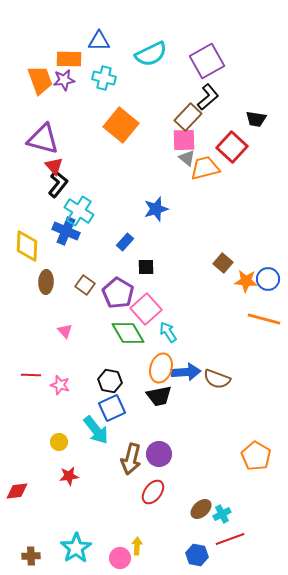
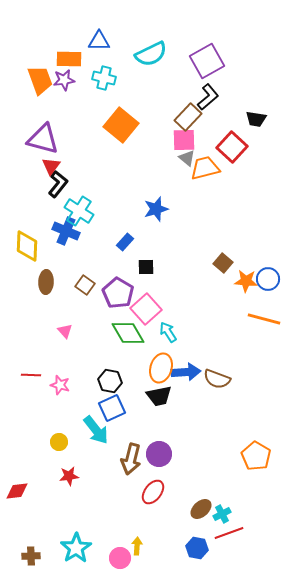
red triangle at (54, 166): moved 3 px left; rotated 18 degrees clockwise
red line at (230, 539): moved 1 px left, 6 px up
blue hexagon at (197, 555): moved 7 px up
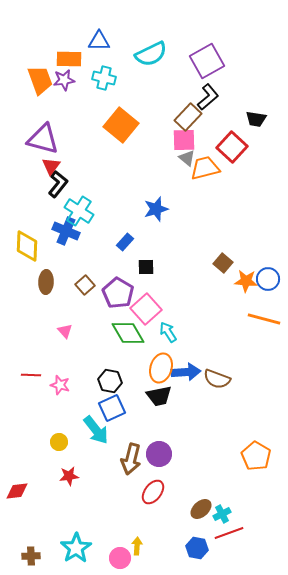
brown square at (85, 285): rotated 12 degrees clockwise
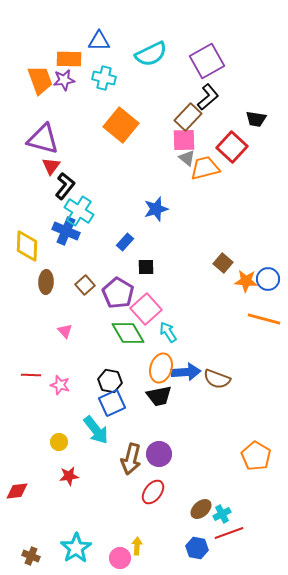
black L-shape at (58, 184): moved 7 px right, 2 px down
blue square at (112, 408): moved 5 px up
brown cross at (31, 556): rotated 24 degrees clockwise
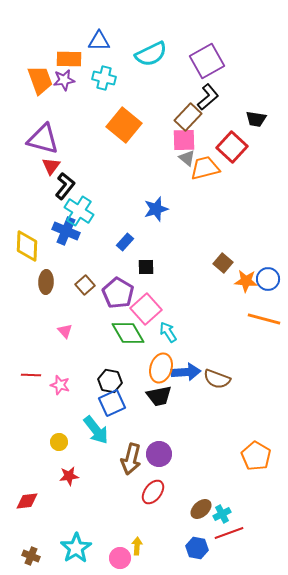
orange square at (121, 125): moved 3 px right
red diamond at (17, 491): moved 10 px right, 10 px down
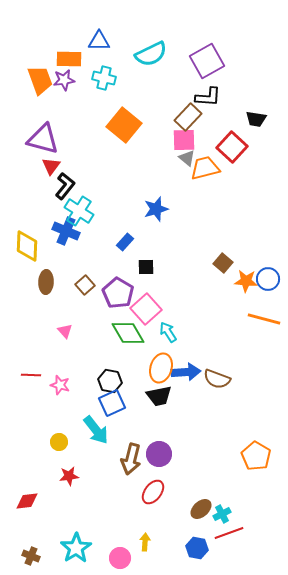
black L-shape at (208, 97): rotated 44 degrees clockwise
yellow arrow at (137, 546): moved 8 px right, 4 px up
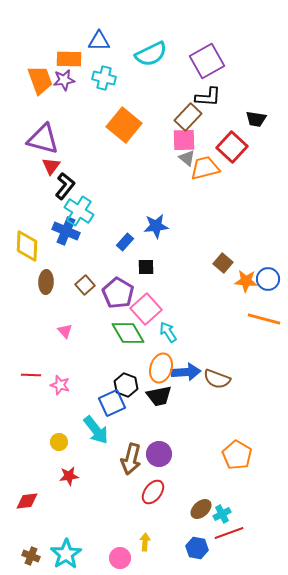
blue star at (156, 209): moved 17 px down; rotated 10 degrees clockwise
black hexagon at (110, 381): moved 16 px right, 4 px down; rotated 10 degrees clockwise
orange pentagon at (256, 456): moved 19 px left, 1 px up
cyan star at (76, 548): moved 10 px left, 6 px down
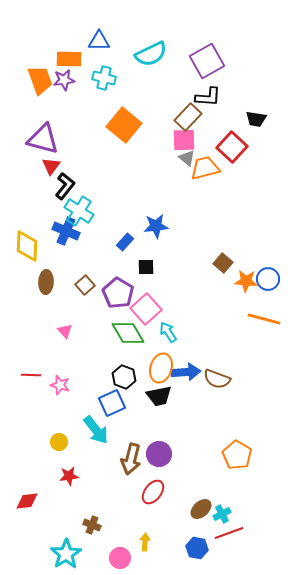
black hexagon at (126, 385): moved 2 px left, 8 px up
brown cross at (31, 556): moved 61 px right, 31 px up
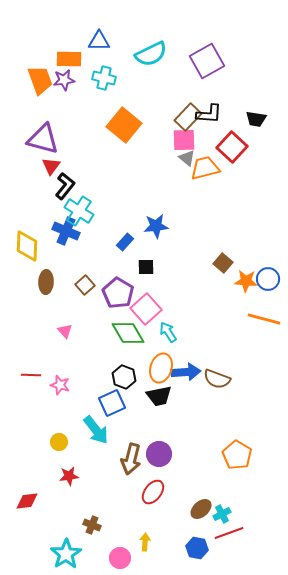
black L-shape at (208, 97): moved 1 px right, 17 px down
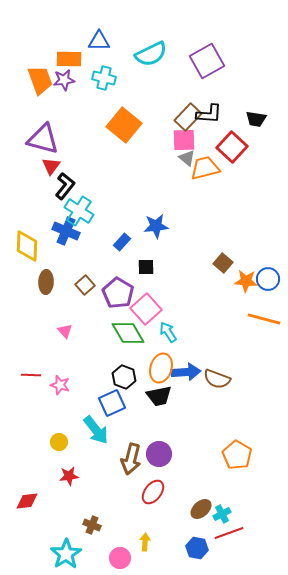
blue rectangle at (125, 242): moved 3 px left
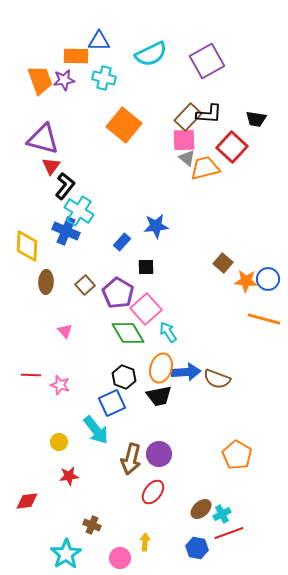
orange rectangle at (69, 59): moved 7 px right, 3 px up
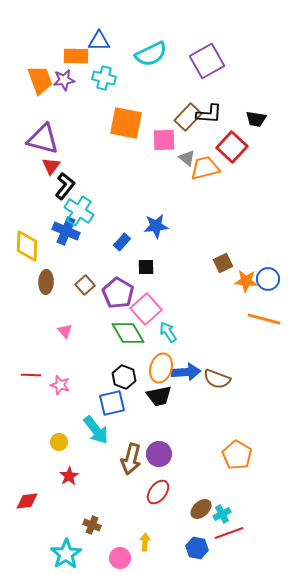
orange square at (124, 125): moved 2 px right, 2 px up; rotated 28 degrees counterclockwise
pink square at (184, 140): moved 20 px left
brown square at (223, 263): rotated 24 degrees clockwise
blue square at (112, 403): rotated 12 degrees clockwise
red star at (69, 476): rotated 24 degrees counterclockwise
red ellipse at (153, 492): moved 5 px right
